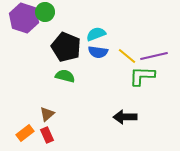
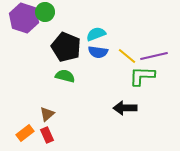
black arrow: moved 9 px up
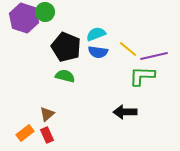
yellow line: moved 1 px right, 7 px up
black arrow: moved 4 px down
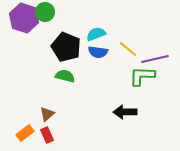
purple line: moved 1 px right, 3 px down
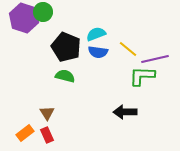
green circle: moved 2 px left
brown triangle: moved 1 px up; rotated 21 degrees counterclockwise
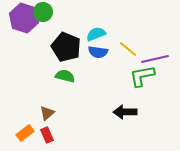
green L-shape: rotated 12 degrees counterclockwise
brown triangle: rotated 21 degrees clockwise
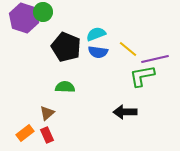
green semicircle: moved 11 px down; rotated 12 degrees counterclockwise
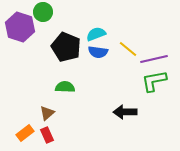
purple hexagon: moved 4 px left, 9 px down
purple line: moved 1 px left
green L-shape: moved 12 px right, 5 px down
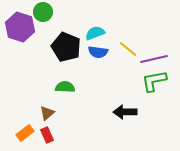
cyan semicircle: moved 1 px left, 1 px up
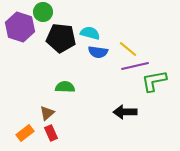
cyan semicircle: moved 5 px left; rotated 36 degrees clockwise
black pentagon: moved 5 px left, 9 px up; rotated 16 degrees counterclockwise
purple line: moved 19 px left, 7 px down
red rectangle: moved 4 px right, 2 px up
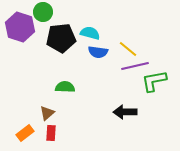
black pentagon: rotated 12 degrees counterclockwise
red rectangle: rotated 28 degrees clockwise
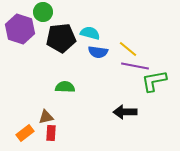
purple hexagon: moved 2 px down
purple line: rotated 24 degrees clockwise
brown triangle: moved 1 px left, 4 px down; rotated 28 degrees clockwise
